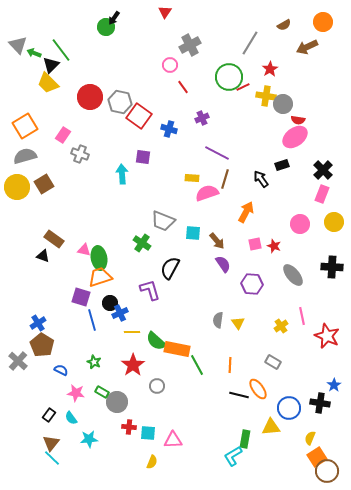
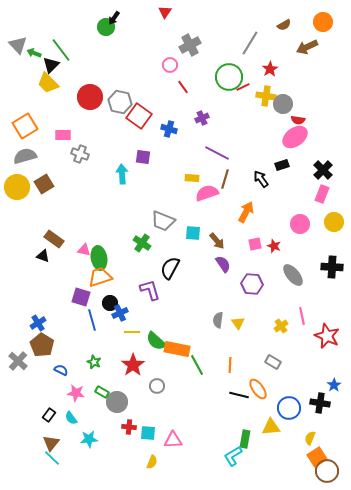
pink rectangle at (63, 135): rotated 56 degrees clockwise
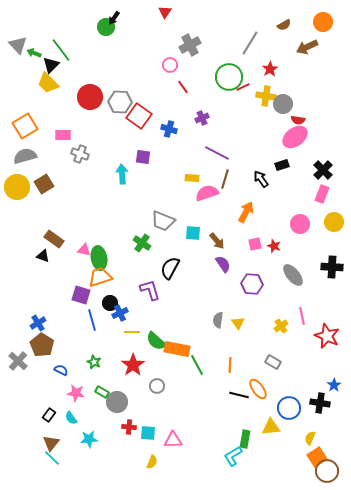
gray hexagon at (120, 102): rotated 10 degrees counterclockwise
purple square at (81, 297): moved 2 px up
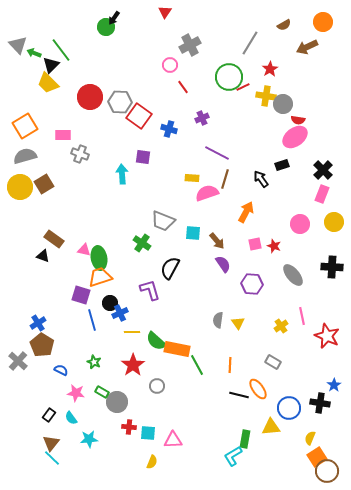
yellow circle at (17, 187): moved 3 px right
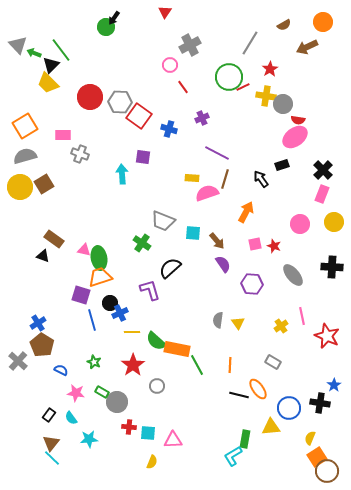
black semicircle at (170, 268): rotated 20 degrees clockwise
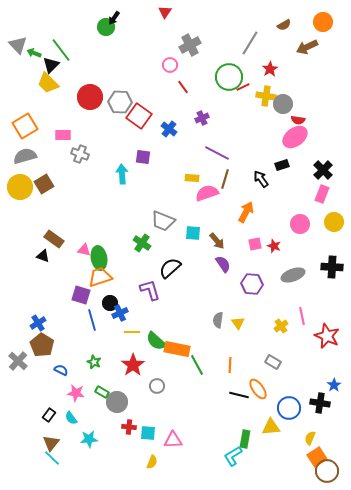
blue cross at (169, 129): rotated 21 degrees clockwise
gray ellipse at (293, 275): rotated 70 degrees counterclockwise
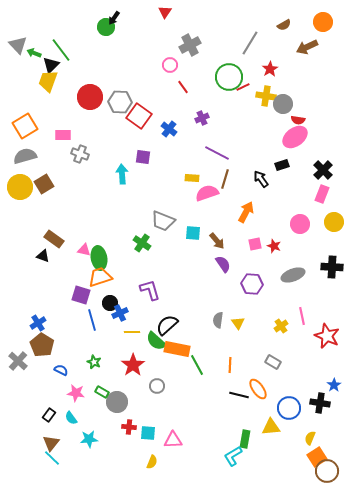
yellow trapezoid at (48, 83): moved 2 px up; rotated 65 degrees clockwise
black semicircle at (170, 268): moved 3 px left, 57 px down
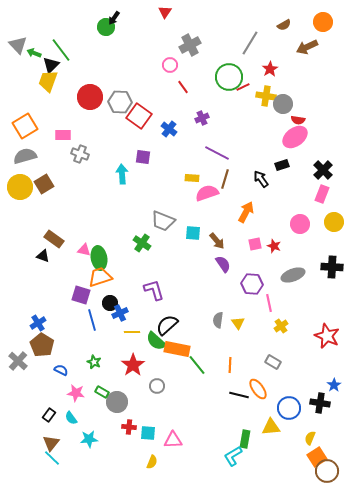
purple L-shape at (150, 290): moved 4 px right
pink line at (302, 316): moved 33 px left, 13 px up
green line at (197, 365): rotated 10 degrees counterclockwise
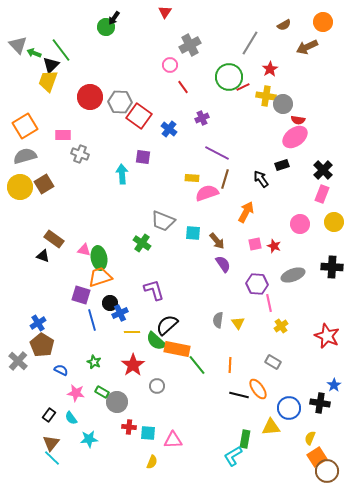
purple hexagon at (252, 284): moved 5 px right
